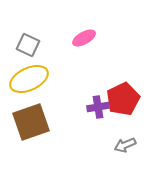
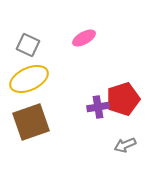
red pentagon: rotated 8 degrees clockwise
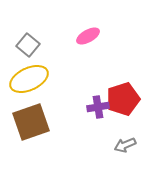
pink ellipse: moved 4 px right, 2 px up
gray square: rotated 15 degrees clockwise
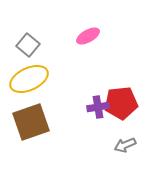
red pentagon: moved 2 px left, 4 px down; rotated 12 degrees clockwise
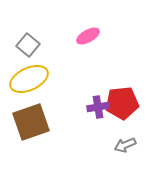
red pentagon: moved 1 px right
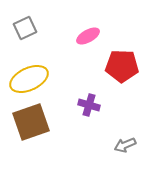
gray square: moved 3 px left, 17 px up; rotated 25 degrees clockwise
red pentagon: moved 37 px up; rotated 8 degrees clockwise
purple cross: moved 9 px left, 2 px up; rotated 25 degrees clockwise
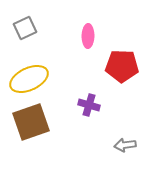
pink ellipse: rotated 60 degrees counterclockwise
gray arrow: rotated 15 degrees clockwise
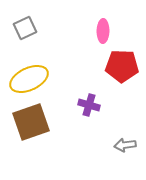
pink ellipse: moved 15 px right, 5 px up
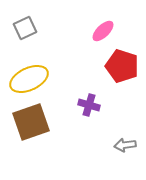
pink ellipse: rotated 45 degrees clockwise
red pentagon: rotated 16 degrees clockwise
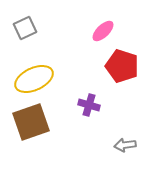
yellow ellipse: moved 5 px right
